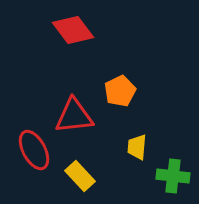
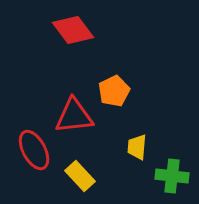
orange pentagon: moved 6 px left
green cross: moved 1 px left
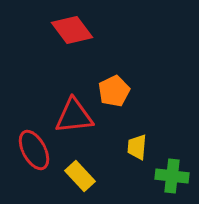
red diamond: moved 1 px left
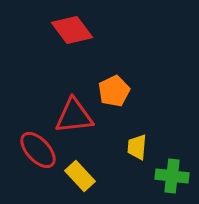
red ellipse: moved 4 px right; rotated 15 degrees counterclockwise
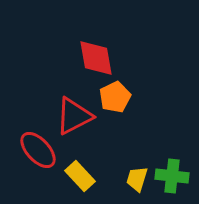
red diamond: moved 24 px right, 28 px down; rotated 27 degrees clockwise
orange pentagon: moved 1 px right, 6 px down
red triangle: rotated 21 degrees counterclockwise
yellow trapezoid: moved 32 px down; rotated 12 degrees clockwise
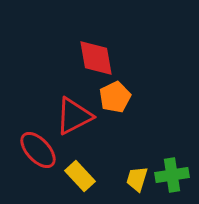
green cross: moved 1 px up; rotated 16 degrees counterclockwise
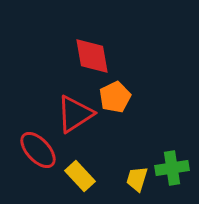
red diamond: moved 4 px left, 2 px up
red triangle: moved 1 px right, 2 px up; rotated 6 degrees counterclockwise
green cross: moved 7 px up
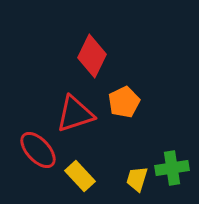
red diamond: rotated 36 degrees clockwise
orange pentagon: moved 9 px right, 5 px down
red triangle: rotated 15 degrees clockwise
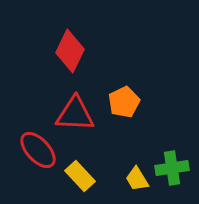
red diamond: moved 22 px left, 5 px up
red triangle: rotated 21 degrees clockwise
yellow trapezoid: rotated 48 degrees counterclockwise
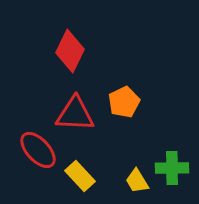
green cross: rotated 8 degrees clockwise
yellow trapezoid: moved 2 px down
